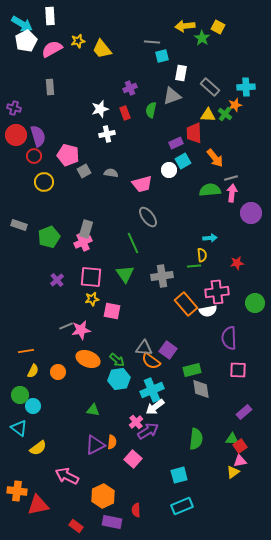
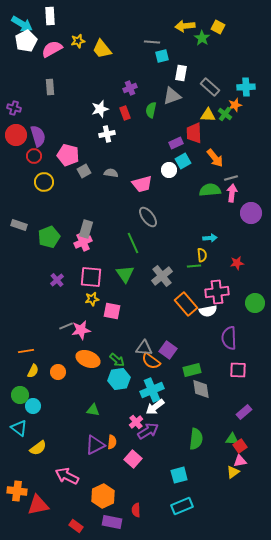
gray cross at (162, 276): rotated 30 degrees counterclockwise
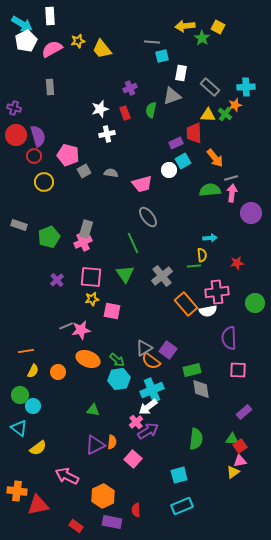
gray triangle at (144, 348): rotated 36 degrees counterclockwise
white arrow at (155, 407): moved 7 px left
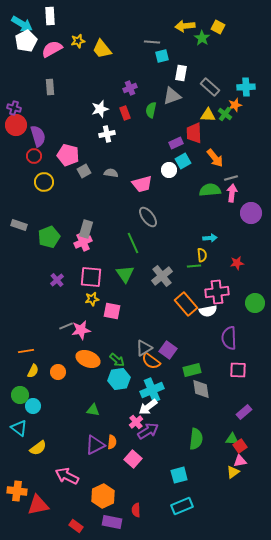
red circle at (16, 135): moved 10 px up
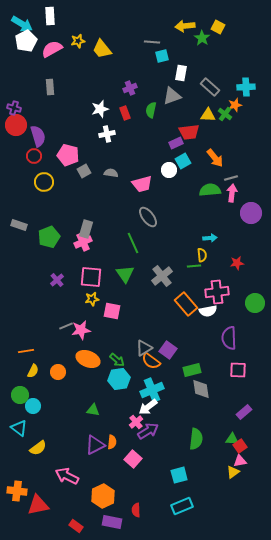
red trapezoid at (194, 133): moved 5 px left, 1 px up; rotated 95 degrees counterclockwise
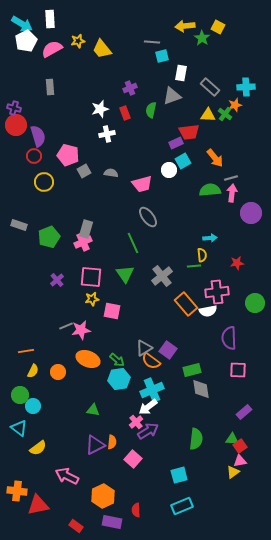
white rectangle at (50, 16): moved 3 px down
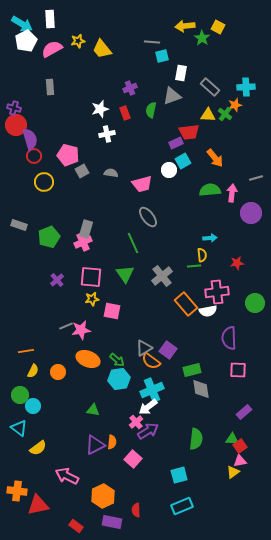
purple semicircle at (38, 136): moved 8 px left, 3 px down
gray square at (84, 171): moved 2 px left
gray line at (231, 178): moved 25 px right
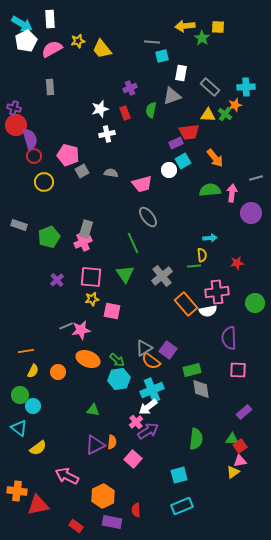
yellow square at (218, 27): rotated 24 degrees counterclockwise
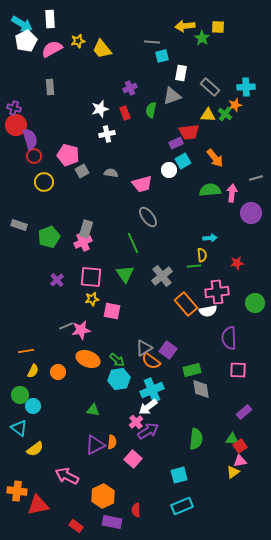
yellow semicircle at (38, 448): moved 3 px left, 1 px down
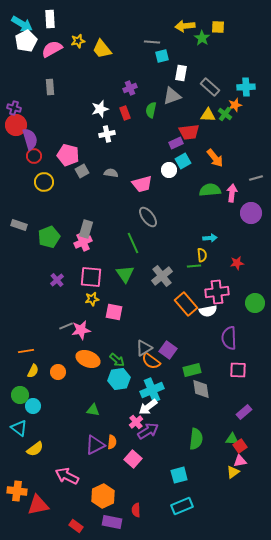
pink square at (112, 311): moved 2 px right, 1 px down
